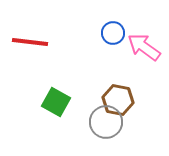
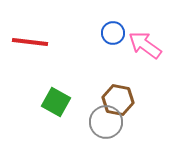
pink arrow: moved 1 px right, 2 px up
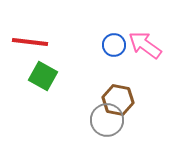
blue circle: moved 1 px right, 12 px down
green square: moved 13 px left, 26 px up
gray circle: moved 1 px right, 2 px up
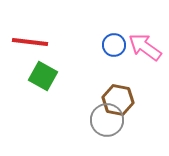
pink arrow: moved 2 px down
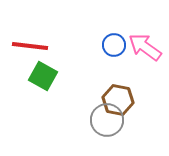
red line: moved 4 px down
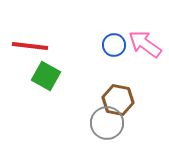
pink arrow: moved 3 px up
green square: moved 3 px right
gray circle: moved 3 px down
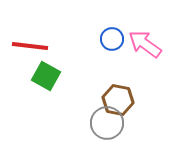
blue circle: moved 2 px left, 6 px up
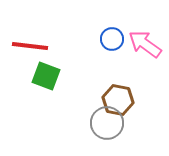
green square: rotated 8 degrees counterclockwise
